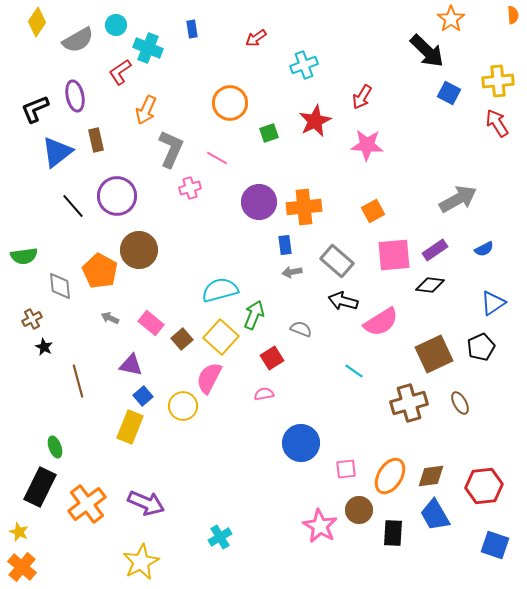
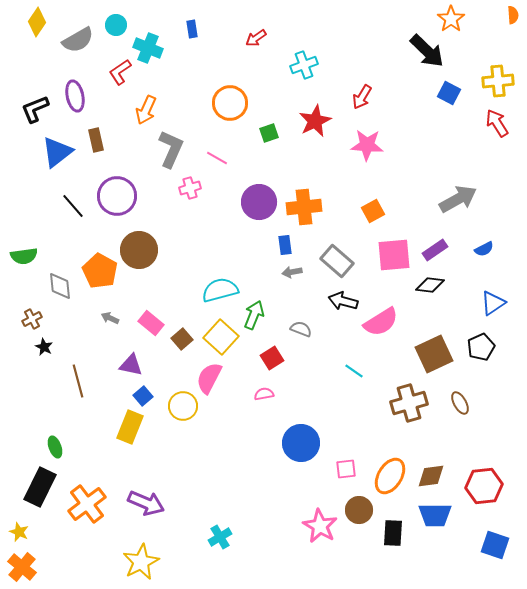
blue trapezoid at (435, 515): rotated 60 degrees counterclockwise
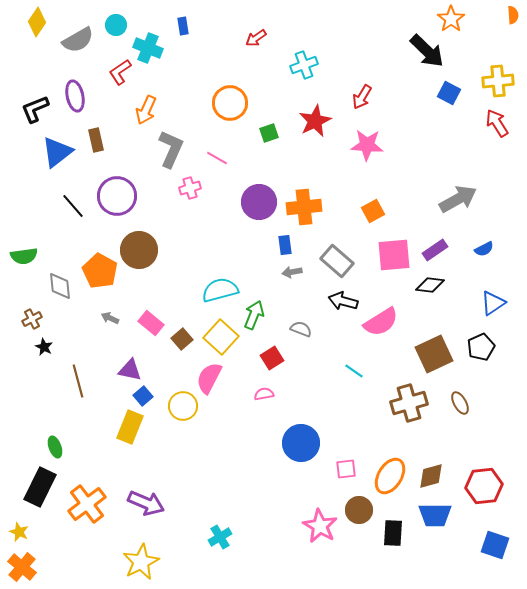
blue rectangle at (192, 29): moved 9 px left, 3 px up
purple triangle at (131, 365): moved 1 px left, 5 px down
brown diamond at (431, 476): rotated 8 degrees counterclockwise
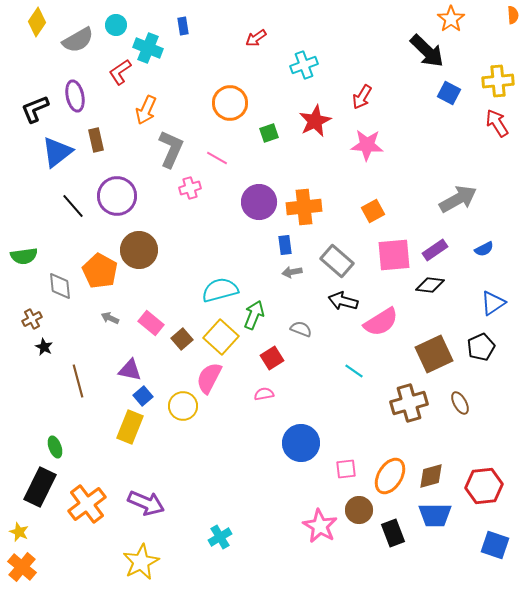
black rectangle at (393, 533): rotated 24 degrees counterclockwise
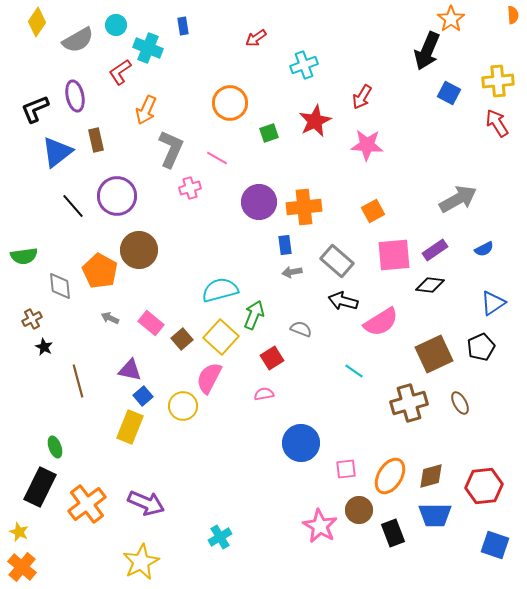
black arrow at (427, 51): rotated 69 degrees clockwise
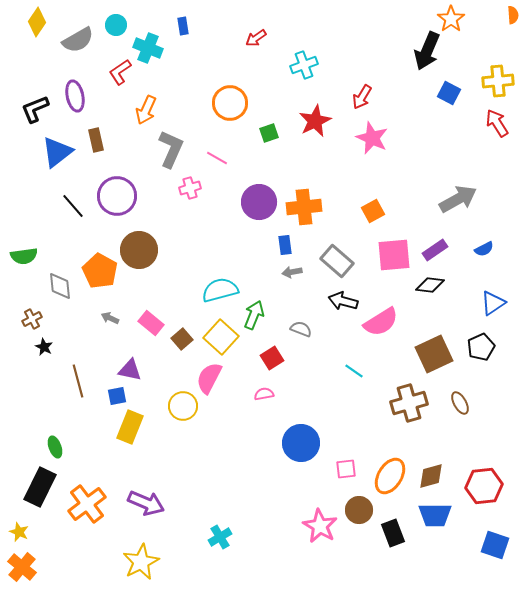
pink star at (367, 145): moved 5 px right, 7 px up; rotated 20 degrees clockwise
blue square at (143, 396): moved 26 px left; rotated 30 degrees clockwise
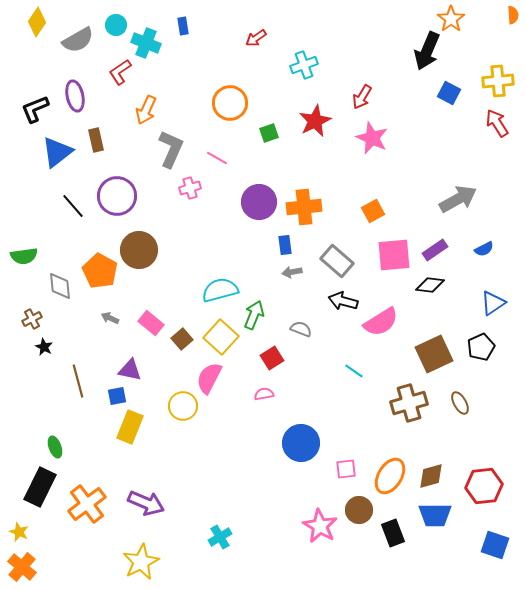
cyan cross at (148, 48): moved 2 px left, 5 px up
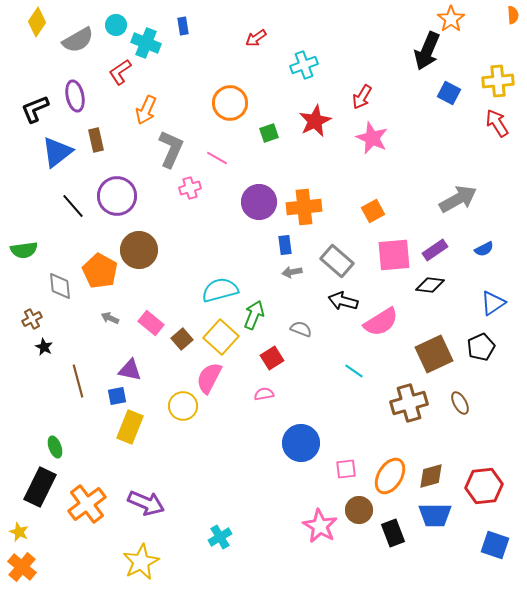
green semicircle at (24, 256): moved 6 px up
